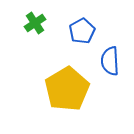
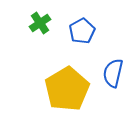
green cross: moved 5 px right
blue semicircle: moved 3 px right, 12 px down; rotated 16 degrees clockwise
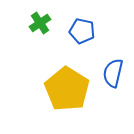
blue pentagon: rotated 30 degrees counterclockwise
yellow pentagon: rotated 9 degrees counterclockwise
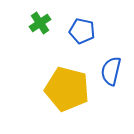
blue semicircle: moved 2 px left, 2 px up
yellow pentagon: rotated 18 degrees counterclockwise
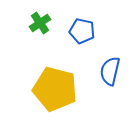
blue semicircle: moved 1 px left
yellow pentagon: moved 12 px left
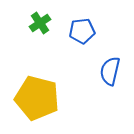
blue pentagon: rotated 20 degrees counterclockwise
yellow pentagon: moved 18 px left, 9 px down
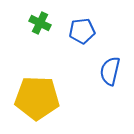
green cross: rotated 30 degrees counterclockwise
yellow pentagon: rotated 12 degrees counterclockwise
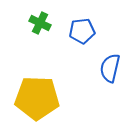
blue semicircle: moved 3 px up
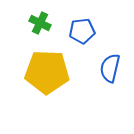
yellow pentagon: moved 10 px right, 26 px up
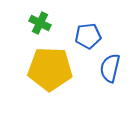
blue pentagon: moved 6 px right, 5 px down
yellow pentagon: moved 3 px right, 3 px up
